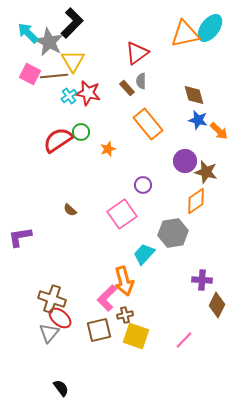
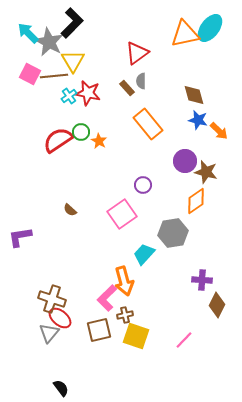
orange star at (108, 149): moved 9 px left, 8 px up; rotated 21 degrees counterclockwise
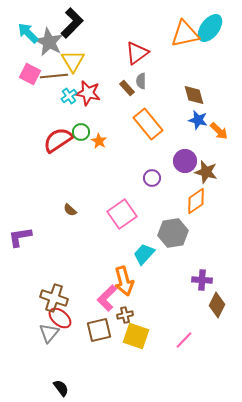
purple circle at (143, 185): moved 9 px right, 7 px up
brown cross at (52, 299): moved 2 px right, 1 px up
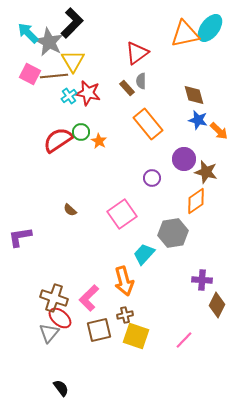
purple circle at (185, 161): moved 1 px left, 2 px up
pink L-shape at (107, 298): moved 18 px left
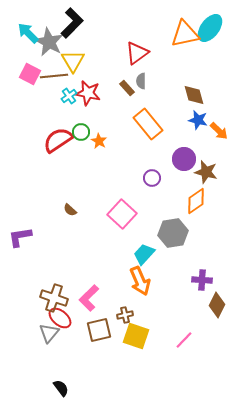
pink square at (122, 214): rotated 12 degrees counterclockwise
orange arrow at (124, 281): moved 16 px right; rotated 8 degrees counterclockwise
